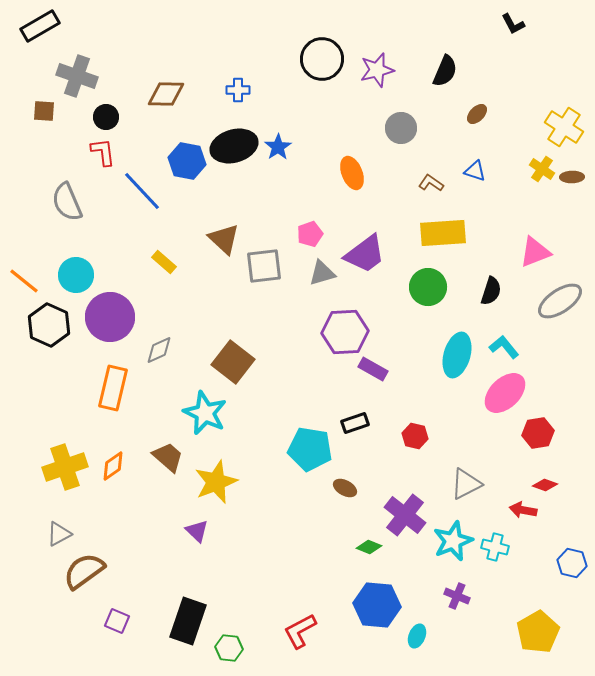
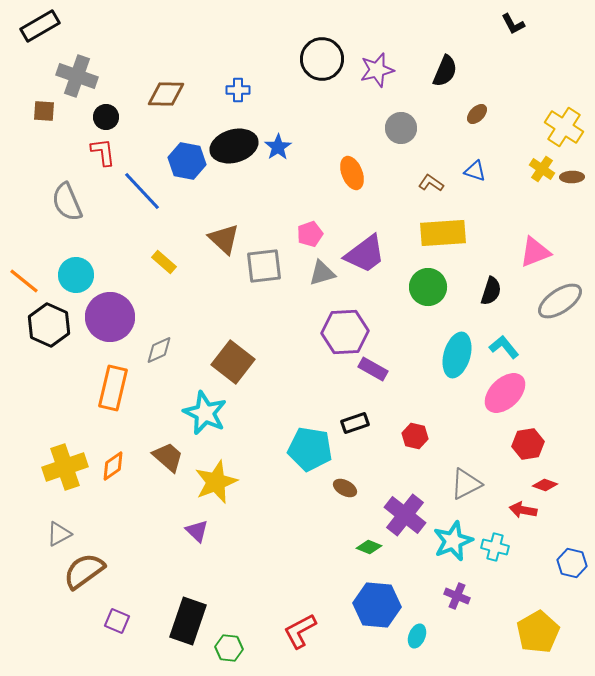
red hexagon at (538, 433): moved 10 px left, 11 px down
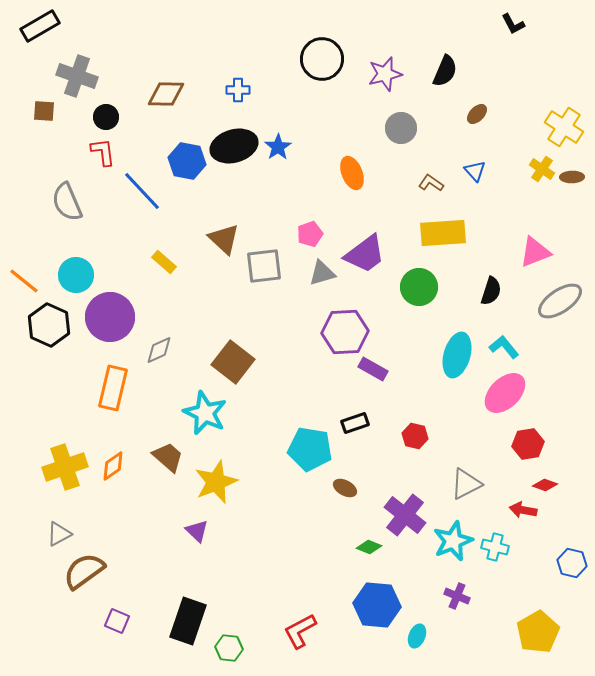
purple star at (377, 70): moved 8 px right, 4 px down
blue triangle at (475, 171): rotated 30 degrees clockwise
green circle at (428, 287): moved 9 px left
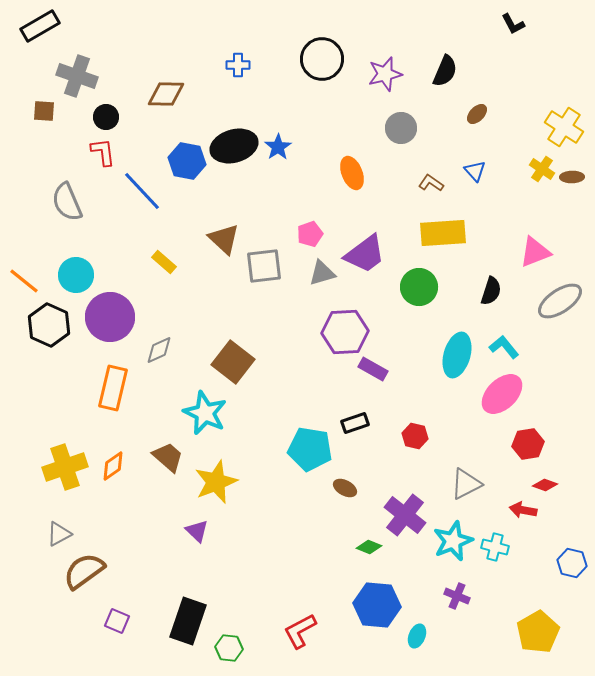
blue cross at (238, 90): moved 25 px up
pink ellipse at (505, 393): moved 3 px left, 1 px down
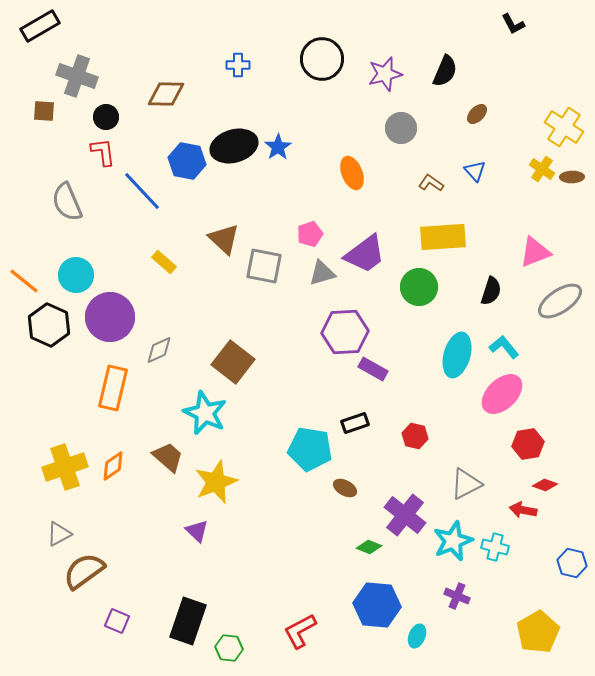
yellow rectangle at (443, 233): moved 4 px down
gray square at (264, 266): rotated 18 degrees clockwise
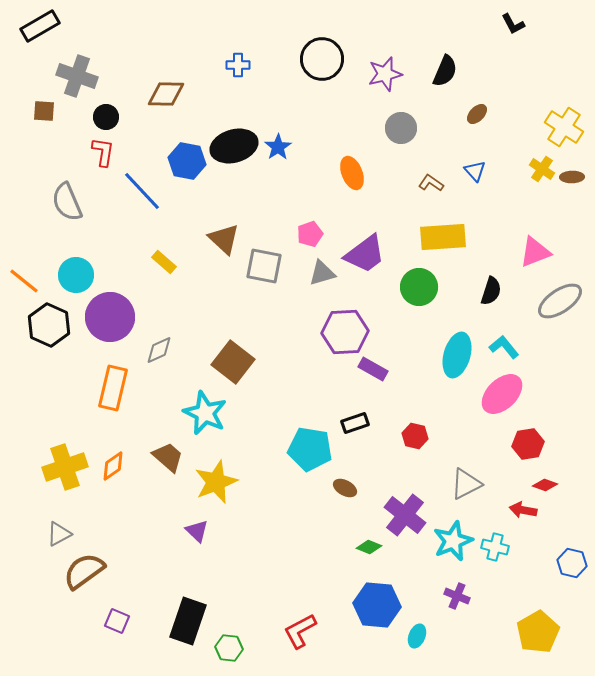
red L-shape at (103, 152): rotated 16 degrees clockwise
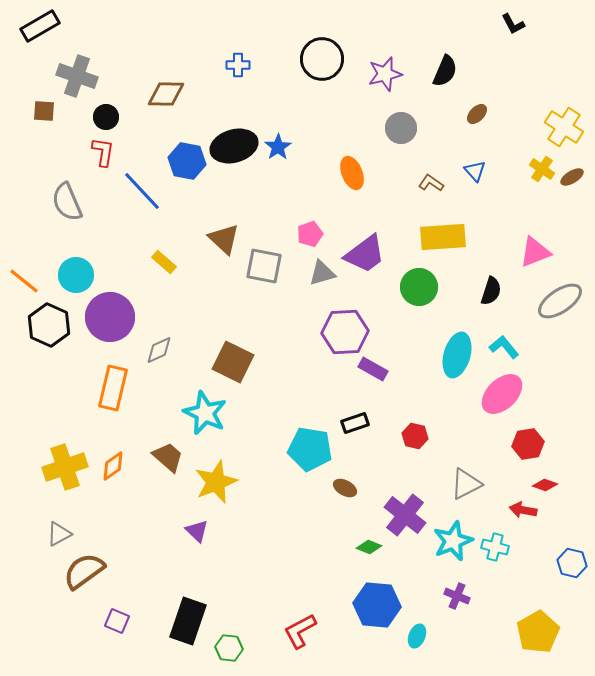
brown ellipse at (572, 177): rotated 30 degrees counterclockwise
brown square at (233, 362): rotated 12 degrees counterclockwise
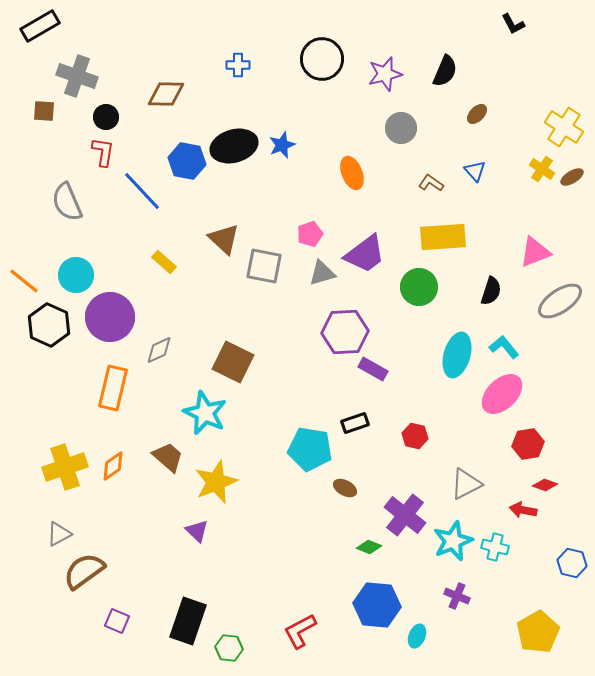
blue star at (278, 147): moved 4 px right, 2 px up; rotated 12 degrees clockwise
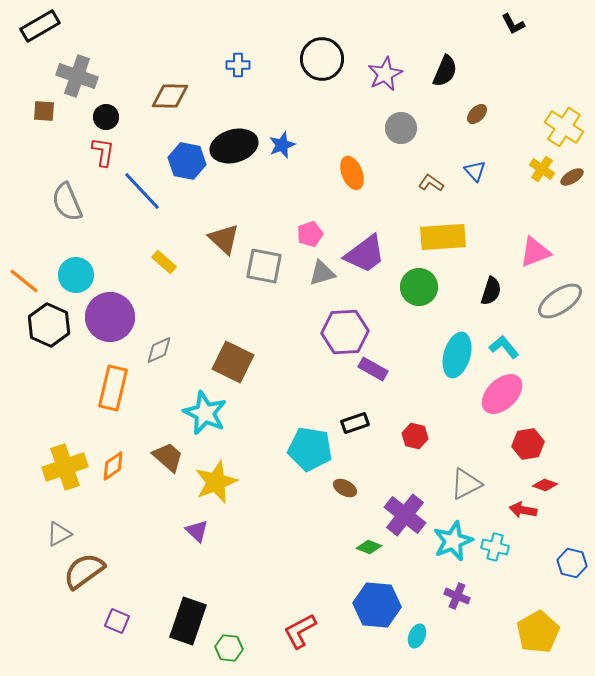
purple star at (385, 74): rotated 12 degrees counterclockwise
brown diamond at (166, 94): moved 4 px right, 2 px down
